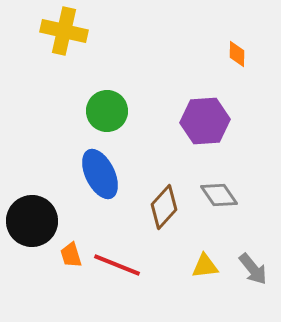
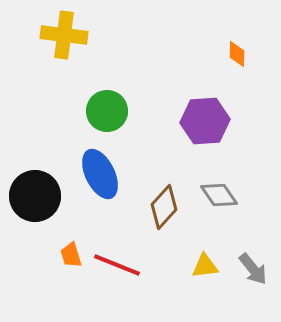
yellow cross: moved 4 px down; rotated 6 degrees counterclockwise
black circle: moved 3 px right, 25 px up
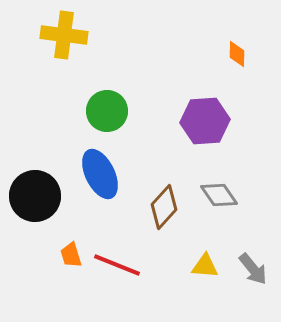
yellow triangle: rotated 12 degrees clockwise
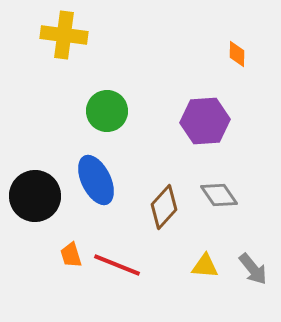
blue ellipse: moved 4 px left, 6 px down
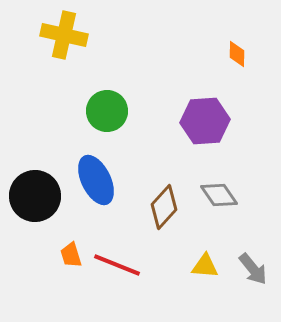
yellow cross: rotated 6 degrees clockwise
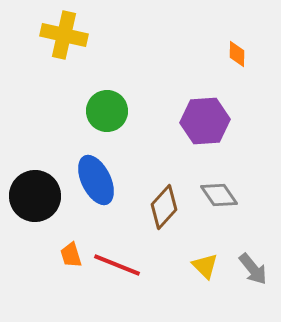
yellow triangle: rotated 40 degrees clockwise
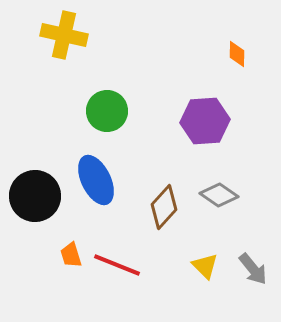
gray diamond: rotated 21 degrees counterclockwise
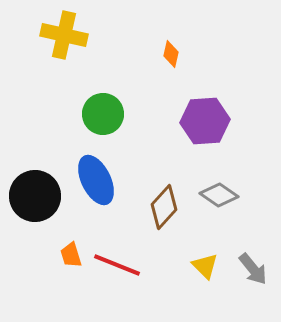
orange diamond: moved 66 px left; rotated 12 degrees clockwise
green circle: moved 4 px left, 3 px down
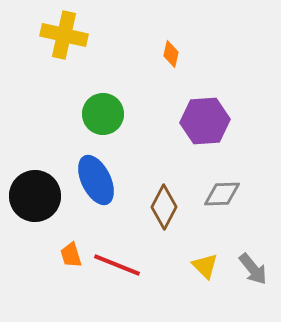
gray diamond: moved 3 px right, 1 px up; rotated 36 degrees counterclockwise
brown diamond: rotated 15 degrees counterclockwise
